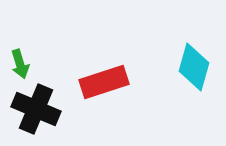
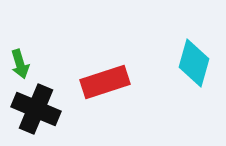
cyan diamond: moved 4 px up
red rectangle: moved 1 px right
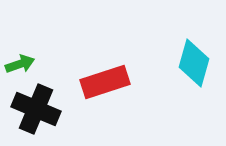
green arrow: rotated 92 degrees counterclockwise
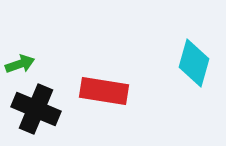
red rectangle: moved 1 px left, 9 px down; rotated 27 degrees clockwise
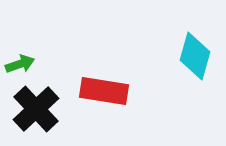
cyan diamond: moved 1 px right, 7 px up
black cross: rotated 24 degrees clockwise
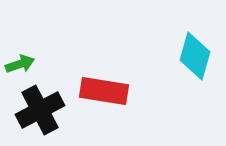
black cross: moved 4 px right, 1 px down; rotated 15 degrees clockwise
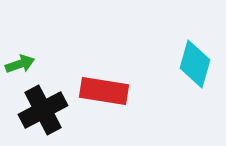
cyan diamond: moved 8 px down
black cross: moved 3 px right
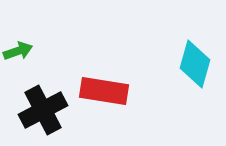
green arrow: moved 2 px left, 13 px up
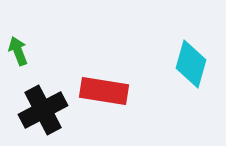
green arrow: rotated 92 degrees counterclockwise
cyan diamond: moved 4 px left
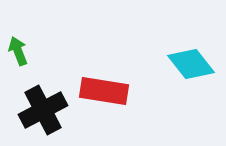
cyan diamond: rotated 54 degrees counterclockwise
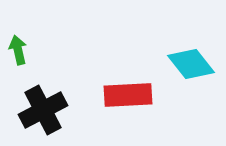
green arrow: moved 1 px up; rotated 8 degrees clockwise
red rectangle: moved 24 px right, 4 px down; rotated 12 degrees counterclockwise
